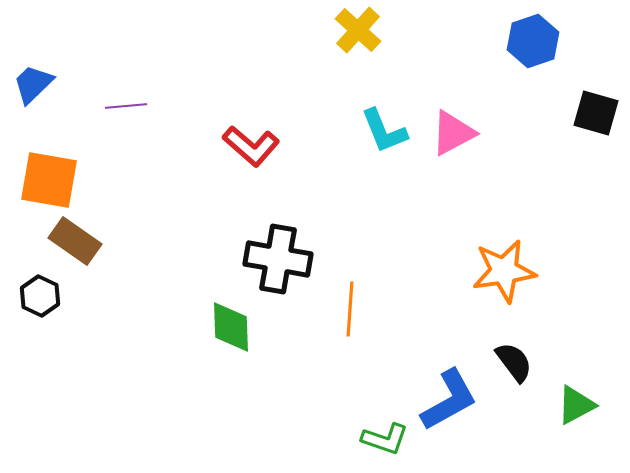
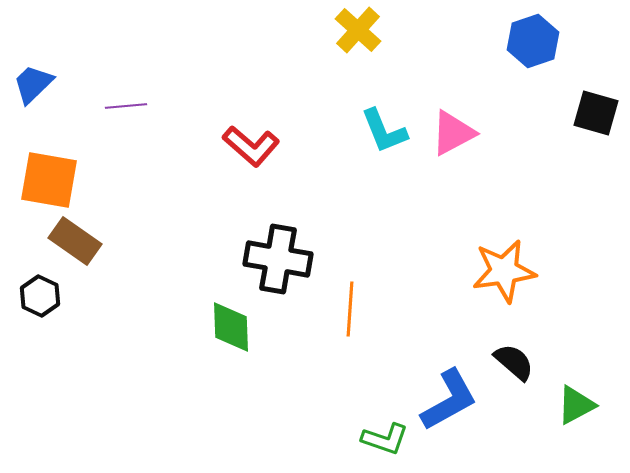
black semicircle: rotated 12 degrees counterclockwise
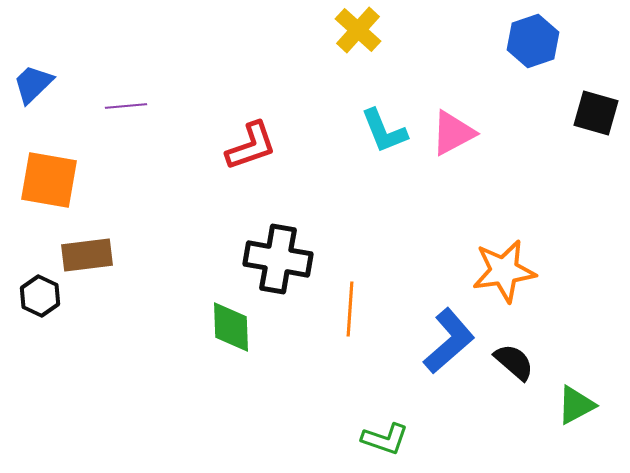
red L-shape: rotated 60 degrees counterclockwise
brown rectangle: moved 12 px right, 14 px down; rotated 42 degrees counterclockwise
blue L-shape: moved 59 px up; rotated 12 degrees counterclockwise
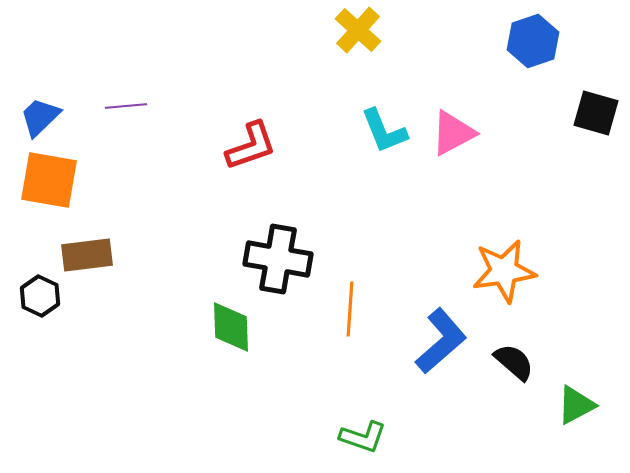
blue trapezoid: moved 7 px right, 33 px down
blue L-shape: moved 8 px left
green L-shape: moved 22 px left, 2 px up
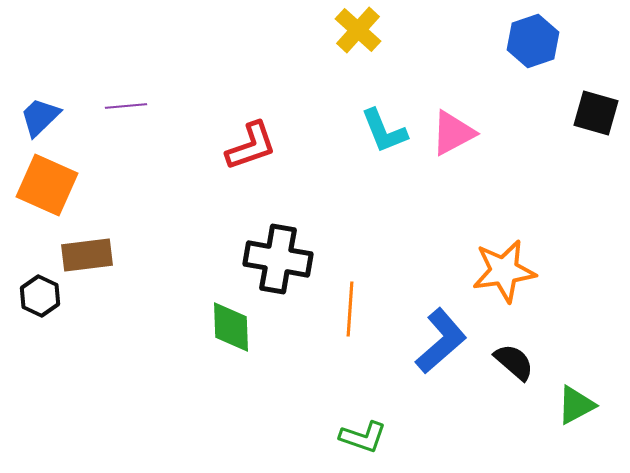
orange square: moved 2 px left, 5 px down; rotated 14 degrees clockwise
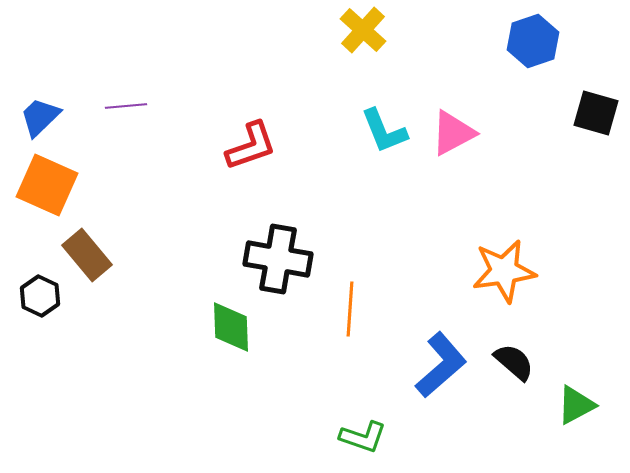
yellow cross: moved 5 px right
brown rectangle: rotated 57 degrees clockwise
blue L-shape: moved 24 px down
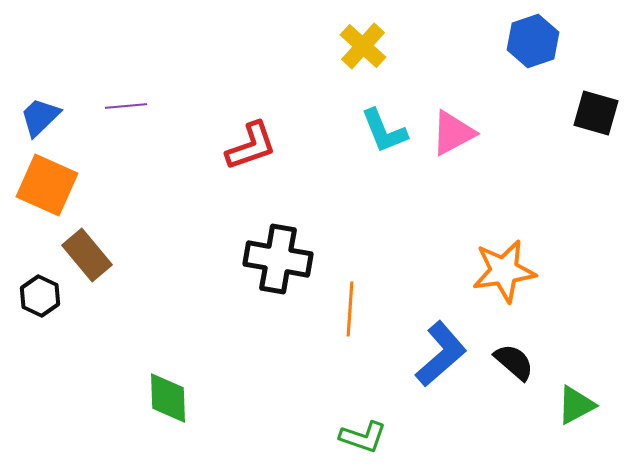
yellow cross: moved 16 px down
green diamond: moved 63 px left, 71 px down
blue L-shape: moved 11 px up
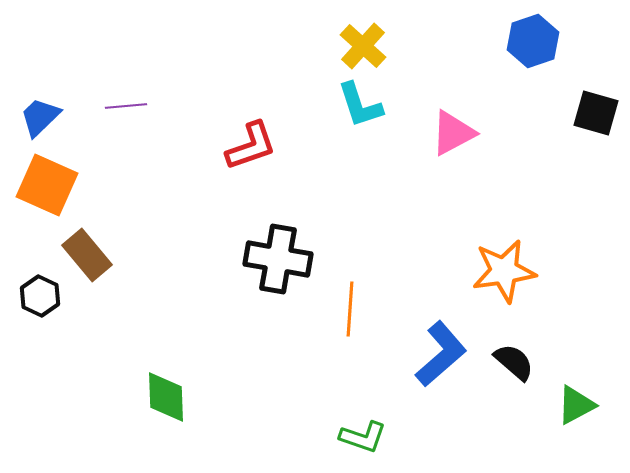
cyan L-shape: moved 24 px left, 26 px up; rotated 4 degrees clockwise
green diamond: moved 2 px left, 1 px up
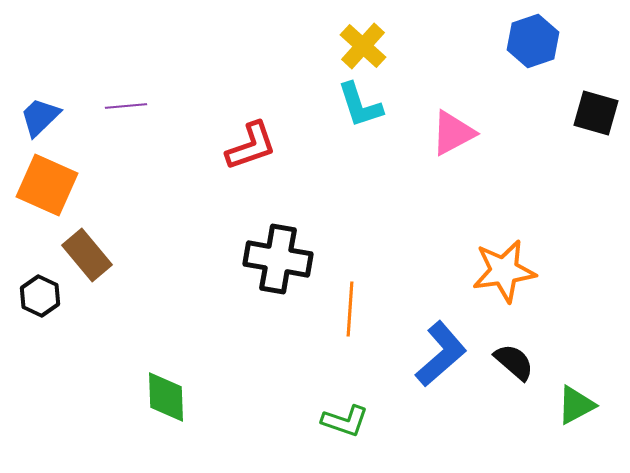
green L-shape: moved 18 px left, 16 px up
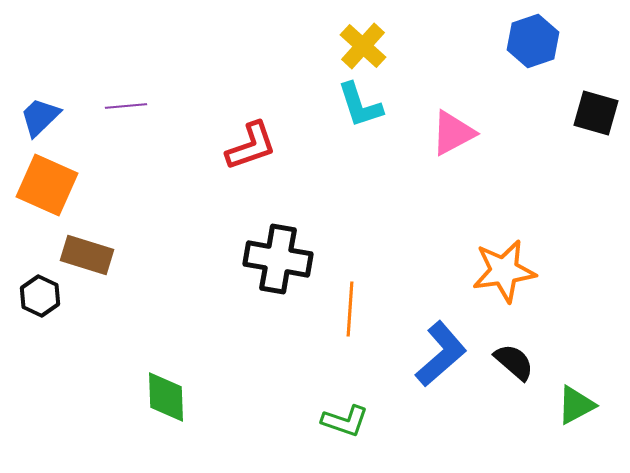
brown rectangle: rotated 33 degrees counterclockwise
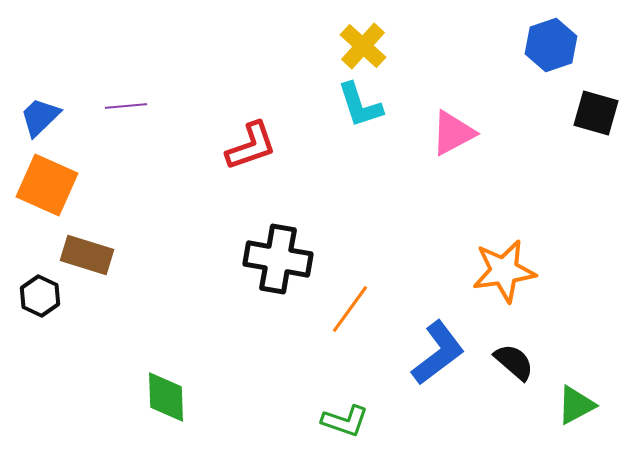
blue hexagon: moved 18 px right, 4 px down
orange line: rotated 32 degrees clockwise
blue L-shape: moved 3 px left, 1 px up; rotated 4 degrees clockwise
